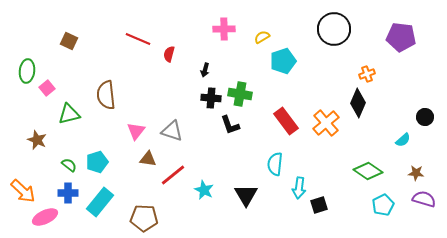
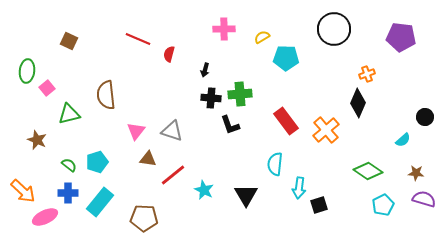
cyan pentagon at (283, 61): moved 3 px right, 3 px up; rotated 20 degrees clockwise
green cross at (240, 94): rotated 15 degrees counterclockwise
orange cross at (326, 123): moved 7 px down
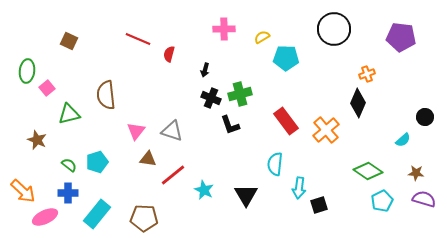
green cross at (240, 94): rotated 10 degrees counterclockwise
black cross at (211, 98): rotated 18 degrees clockwise
cyan rectangle at (100, 202): moved 3 px left, 12 px down
cyan pentagon at (383, 205): moved 1 px left, 4 px up
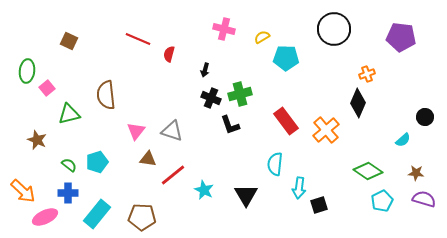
pink cross at (224, 29): rotated 15 degrees clockwise
brown pentagon at (144, 218): moved 2 px left, 1 px up
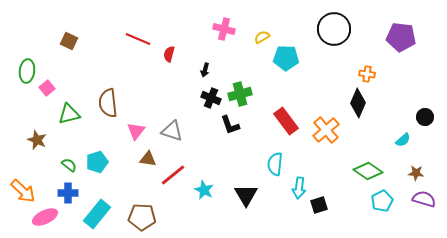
orange cross at (367, 74): rotated 28 degrees clockwise
brown semicircle at (106, 95): moved 2 px right, 8 px down
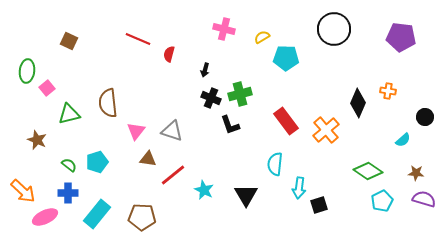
orange cross at (367, 74): moved 21 px right, 17 px down
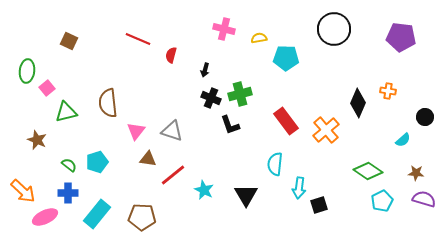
yellow semicircle at (262, 37): moved 3 px left, 1 px down; rotated 21 degrees clockwise
red semicircle at (169, 54): moved 2 px right, 1 px down
green triangle at (69, 114): moved 3 px left, 2 px up
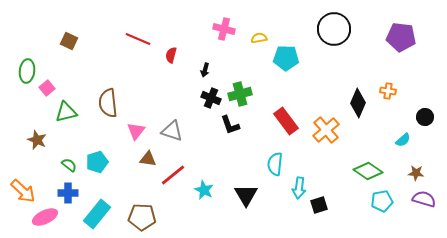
cyan pentagon at (382, 201): rotated 15 degrees clockwise
